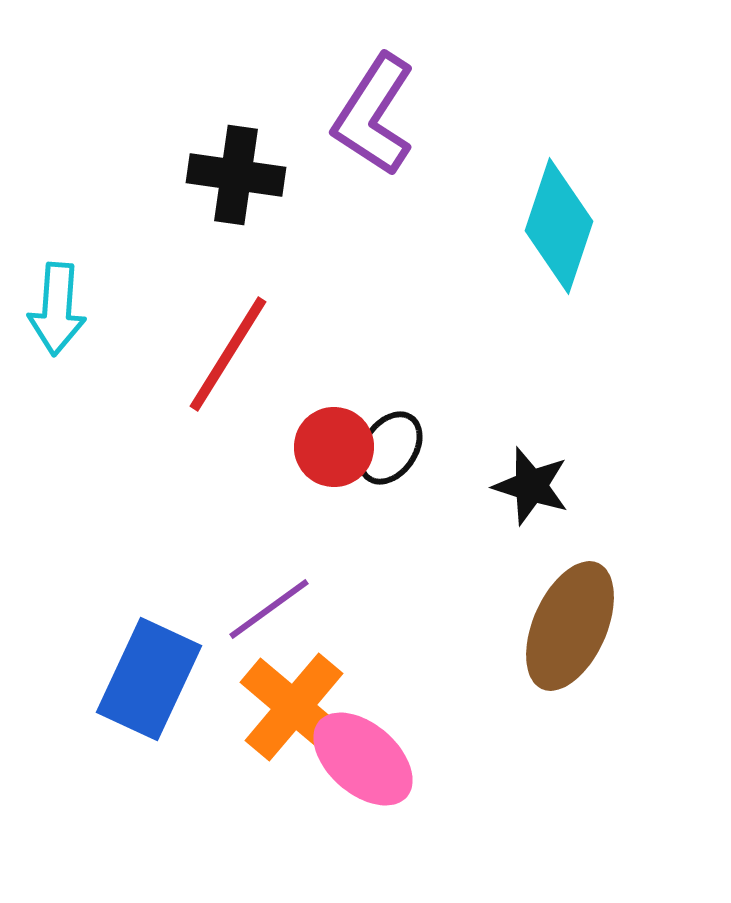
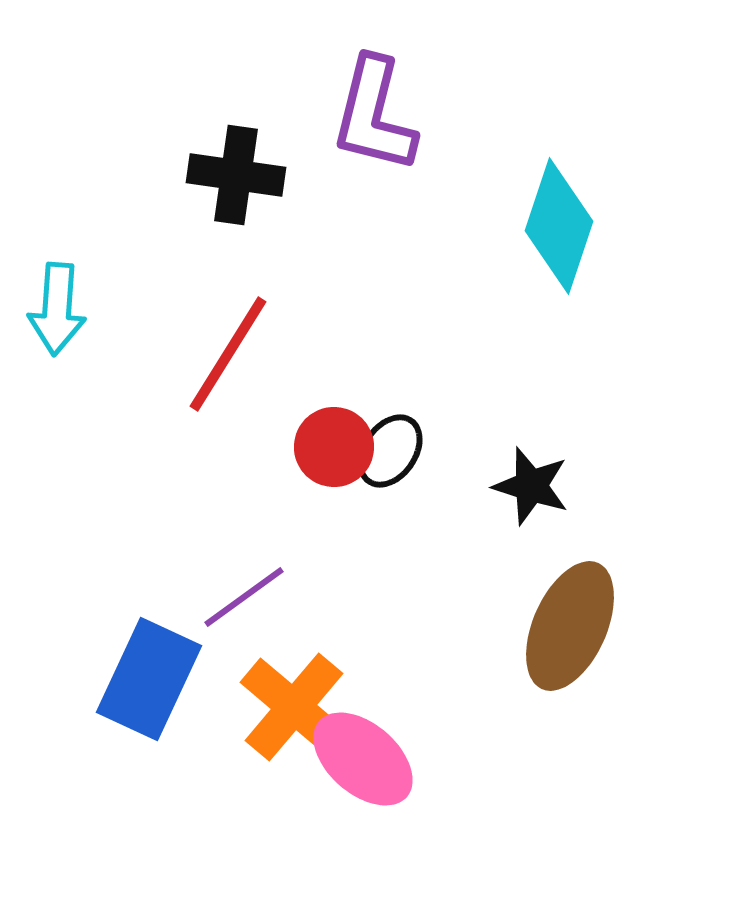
purple L-shape: rotated 19 degrees counterclockwise
black ellipse: moved 3 px down
purple line: moved 25 px left, 12 px up
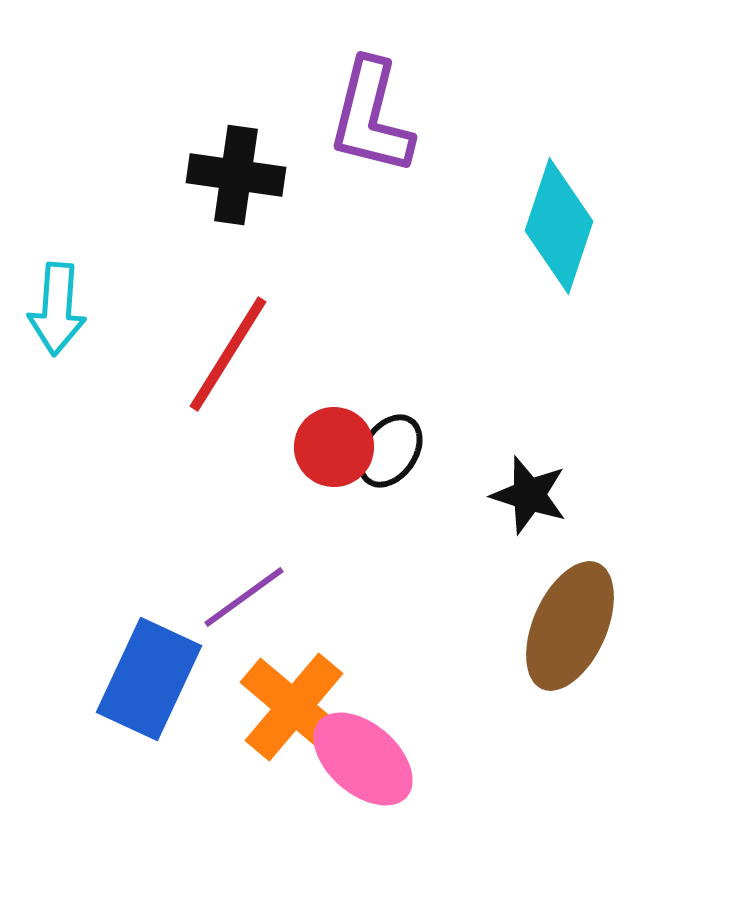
purple L-shape: moved 3 px left, 2 px down
black star: moved 2 px left, 9 px down
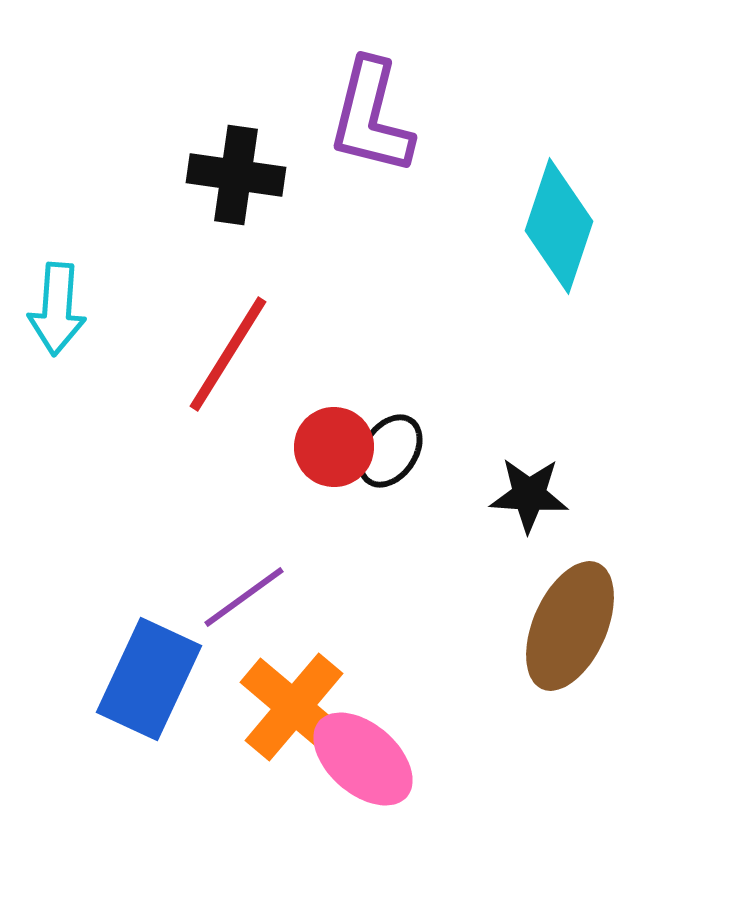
black star: rotated 14 degrees counterclockwise
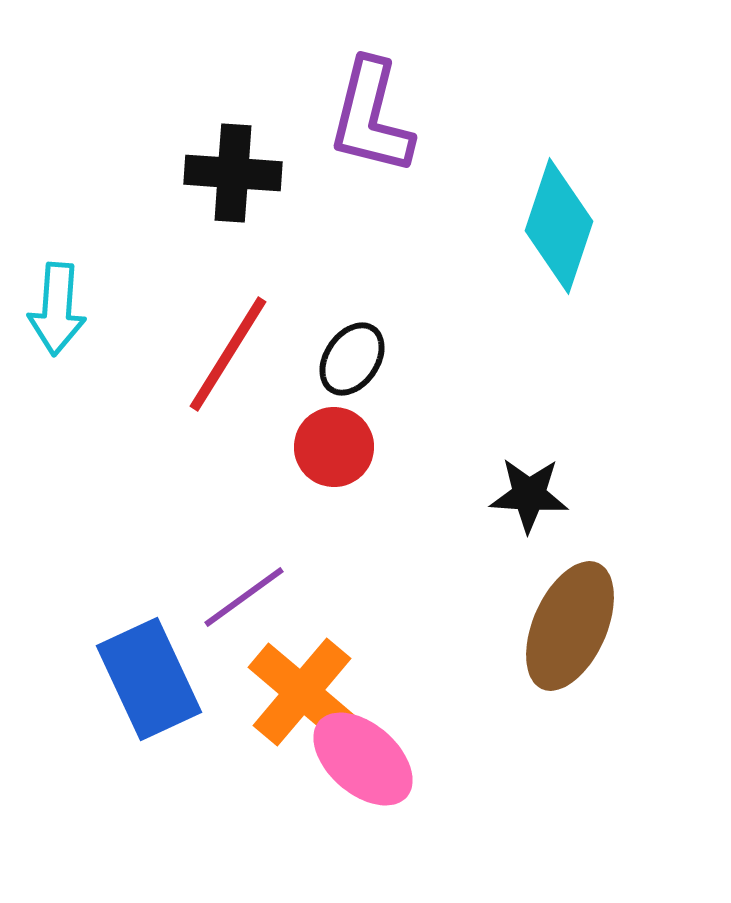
black cross: moved 3 px left, 2 px up; rotated 4 degrees counterclockwise
black ellipse: moved 38 px left, 92 px up
blue rectangle: rotated 50 degrees counterclockwise
orange cross: moved 8 px right, 15 px up
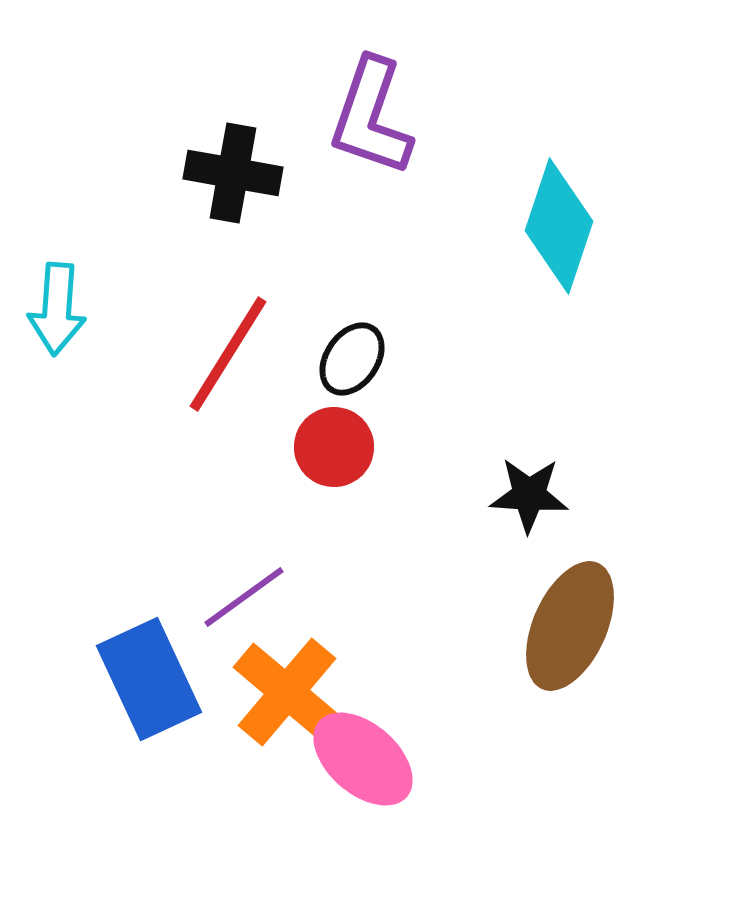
purple L-shape: rotated 5 degrees clockwise
black cross: rotated 6 degrees clockwise
orange cross: moved 15 px left
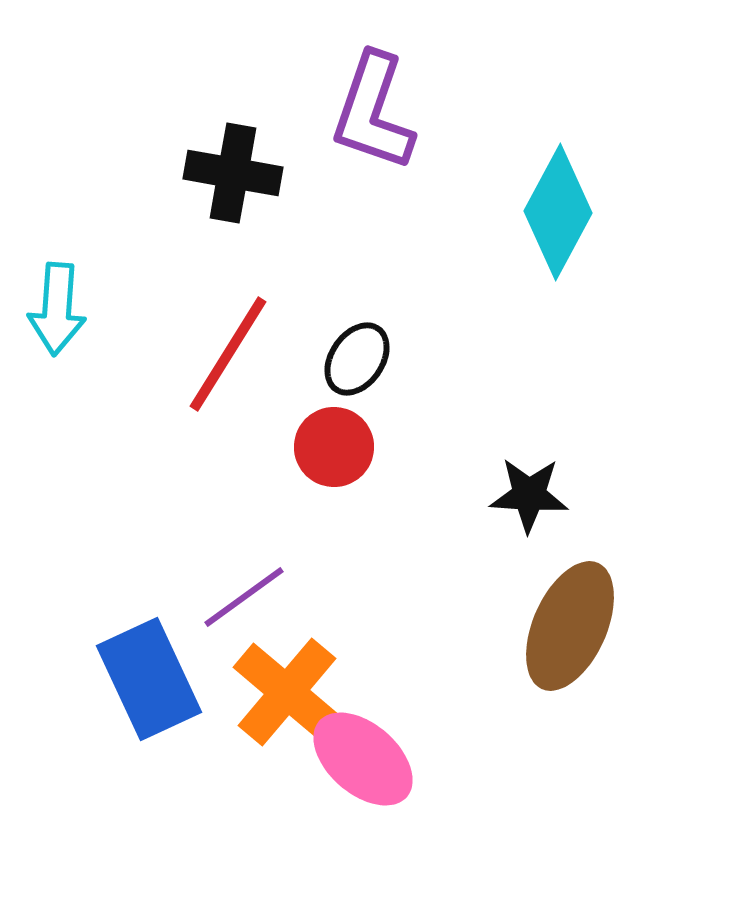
purple L-shape: moved 2 px right, 5 px up
cyan diamond: moved 1 px left, 14 px up; rotated 10 degrees clockwise
black ellipse: moved 5 px right
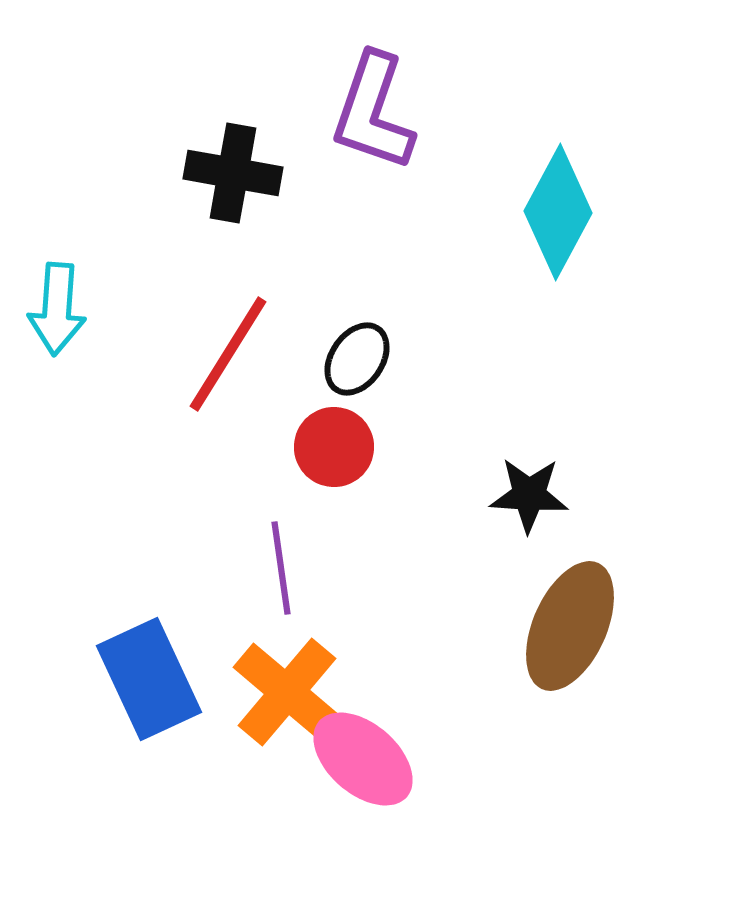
purple line: moved 37 px right, 29 px up; rotated 62 degrees counterclockwise
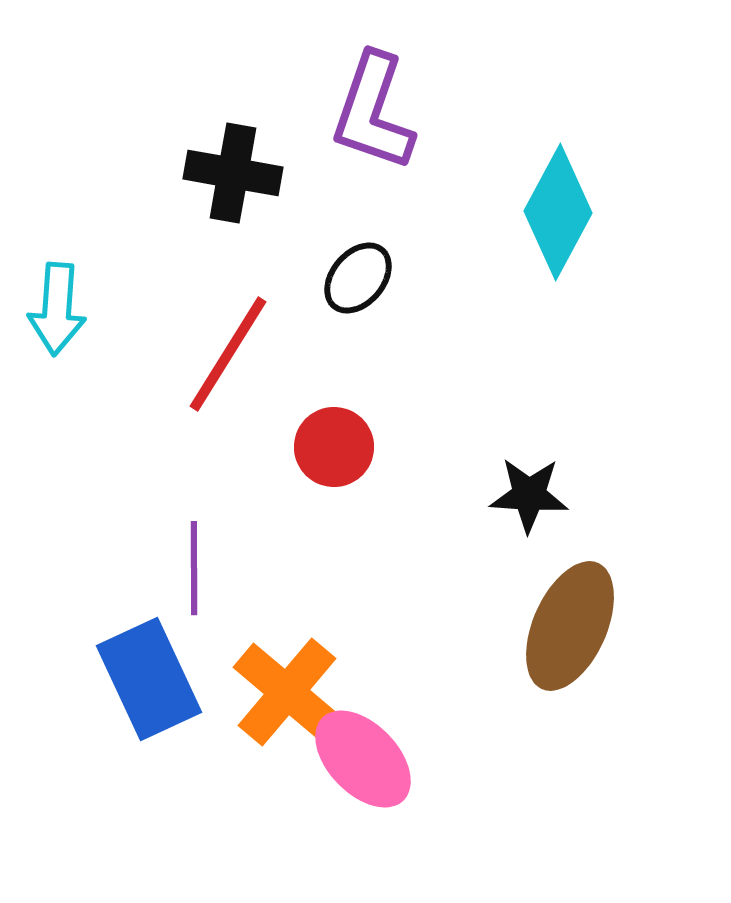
black ellipse: moved 1 px right, 81 px up; rotated 6 degrees clockwise
purple line: moved 87 px left; rotated 8 degrees clockwise
pink ellipse: rotated 5 degrees clockwise
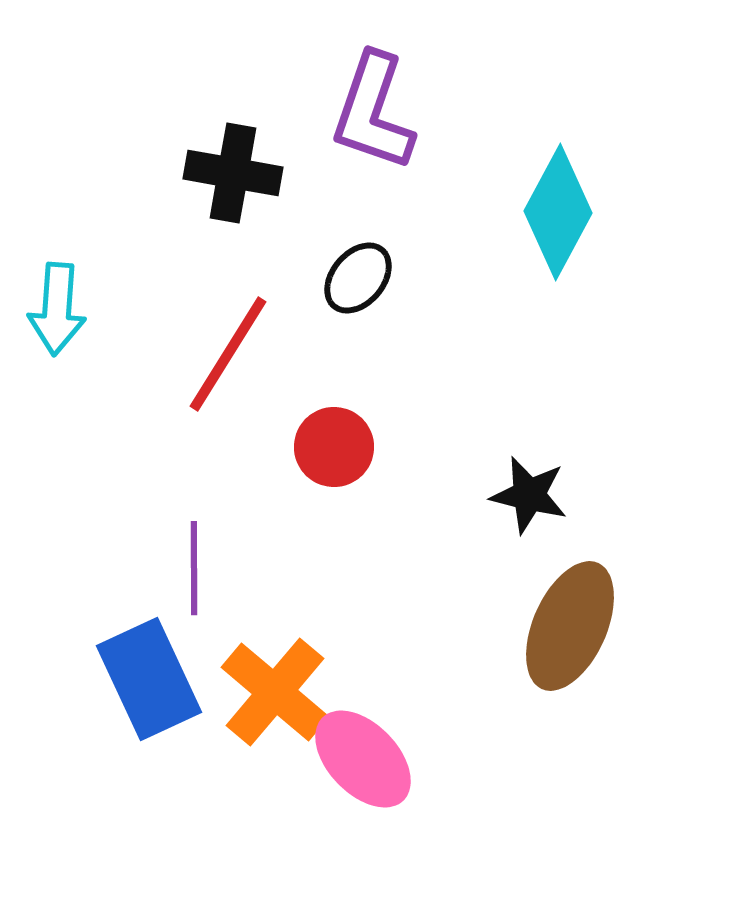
black star: rotated 10 degrees clockwise
orange cross: moved 12 px left
